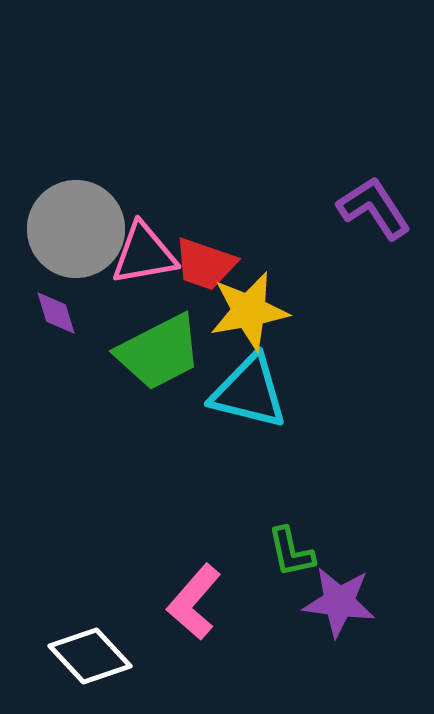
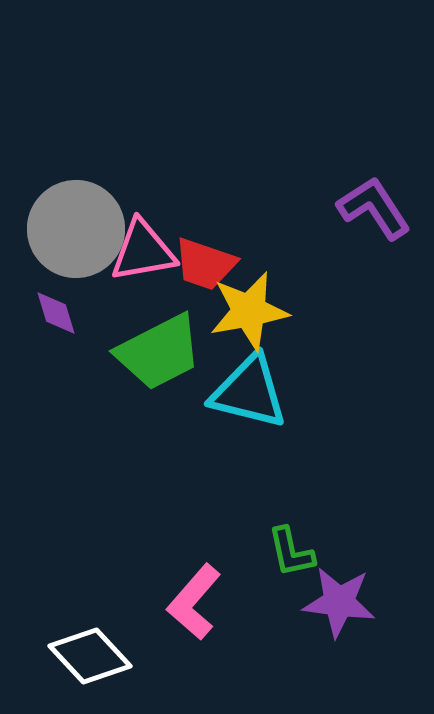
pink triangle: moved 1 px left, 3 px up
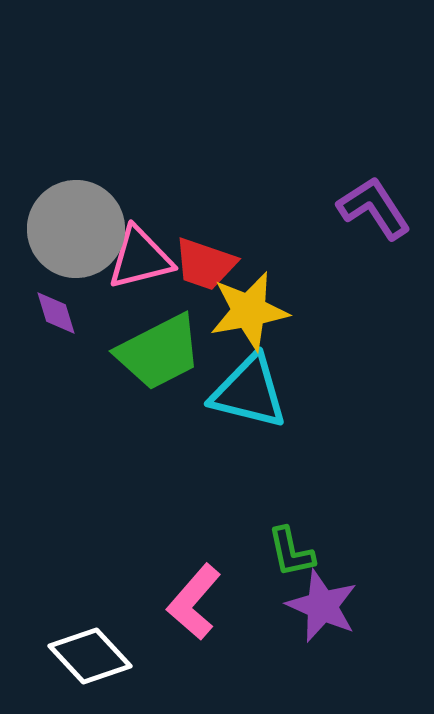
pink triangle: moved 3 px left, 7 px down; rotated 4 degrees counterclockwise
purple star: moved 17 px left, 4 px down; rotated 16 degrees clockwise
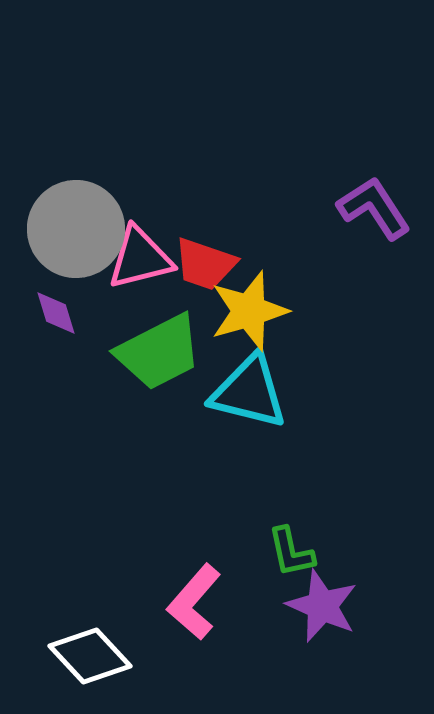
yellow star: rotated 6 degrees counterclockwise
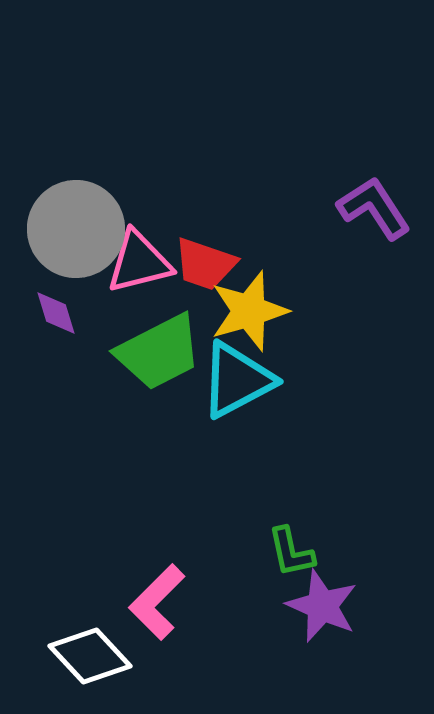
pink triangle: moved 1 px left, 4 px down
cyan triangle: moved 12 px left, 12 px up; rotated 42 degrees counterclockwise
pink L-shape: moved 37 px left; rotated 4 degrees clockwise
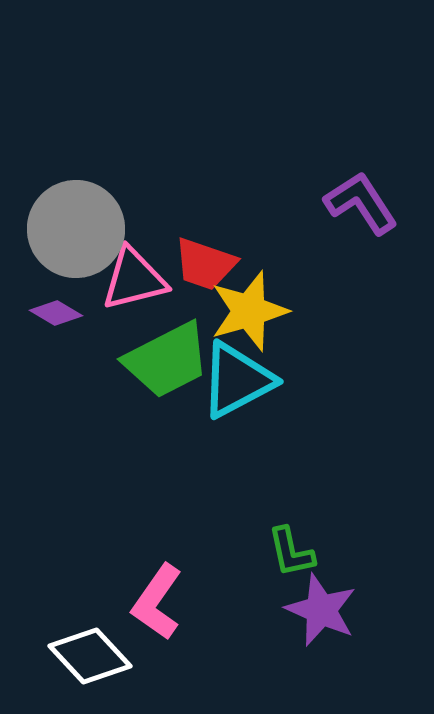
purple L-shape: moved 13 px left, 5 px up
pink triangle: moved 5 px left, 17 px down
purple diamond: rotated 42 degrees counterclockwise
green trapezoid: moved 8 px right, 8 px down
pink L-shape: rotated 10 degrees counterclockwise
purple star: moved 1 px left, 4 px down
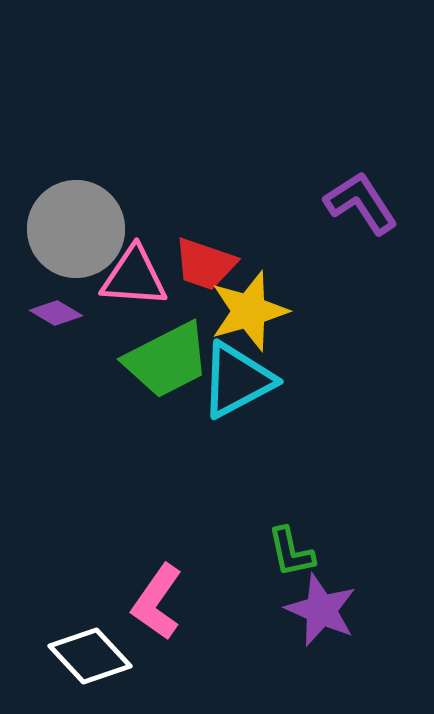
pink triangle: moved 2 px up; rotated 18 degrees clockwise
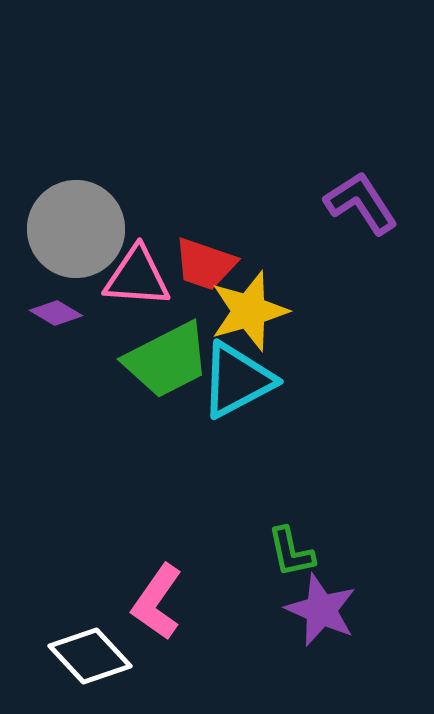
pink triangle: moved 3 px right
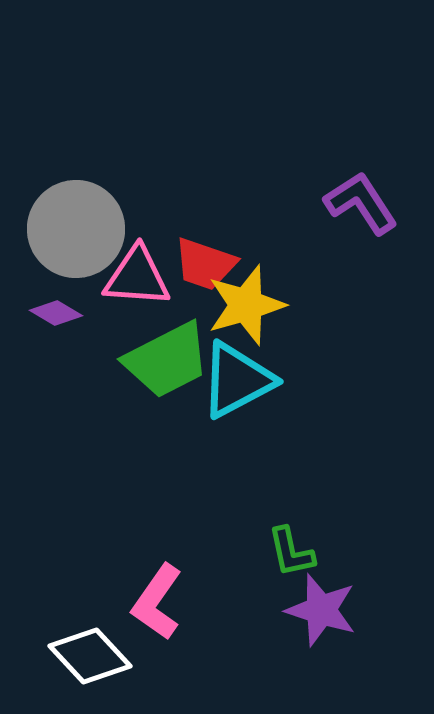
yellow star: moved 3 px left, 6 px up
purple star: rotated 6 degrees counterclockwise
